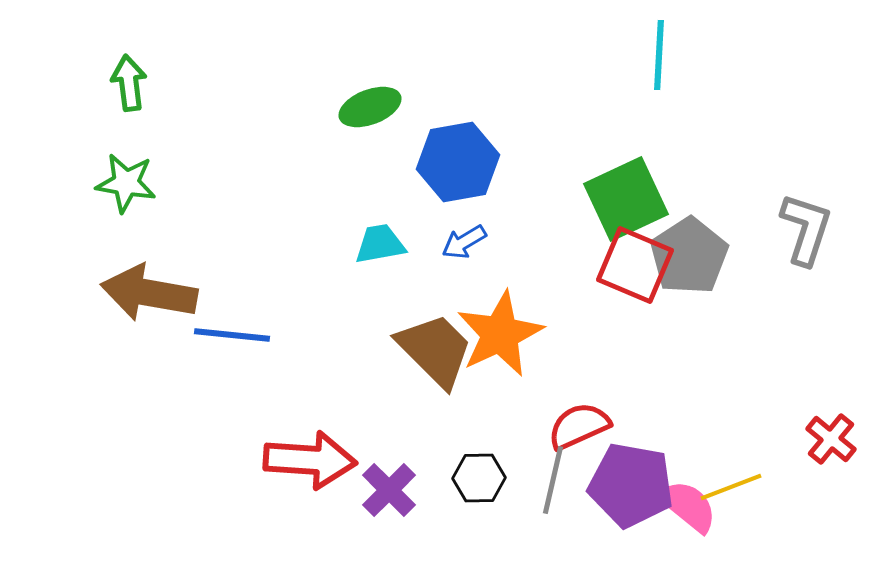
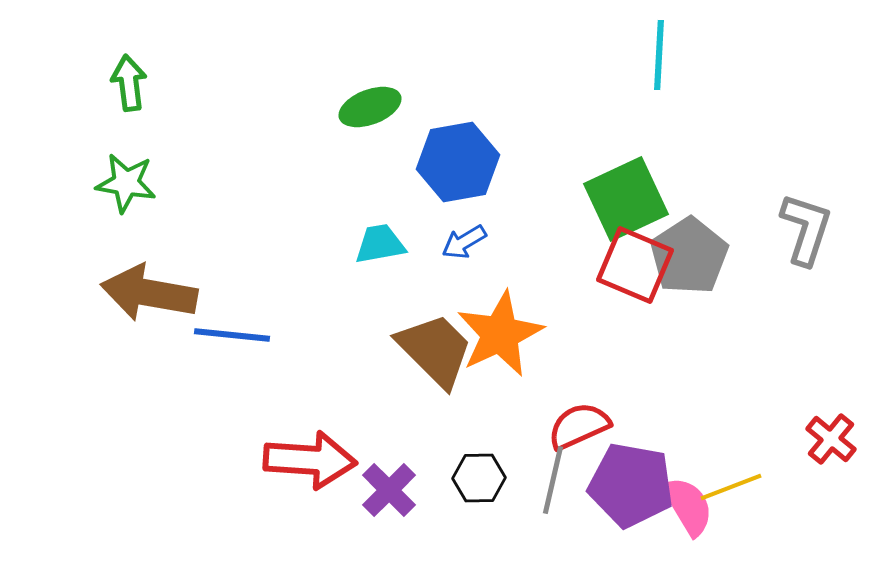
pink semicircle: rotated 20 degrees clockwise
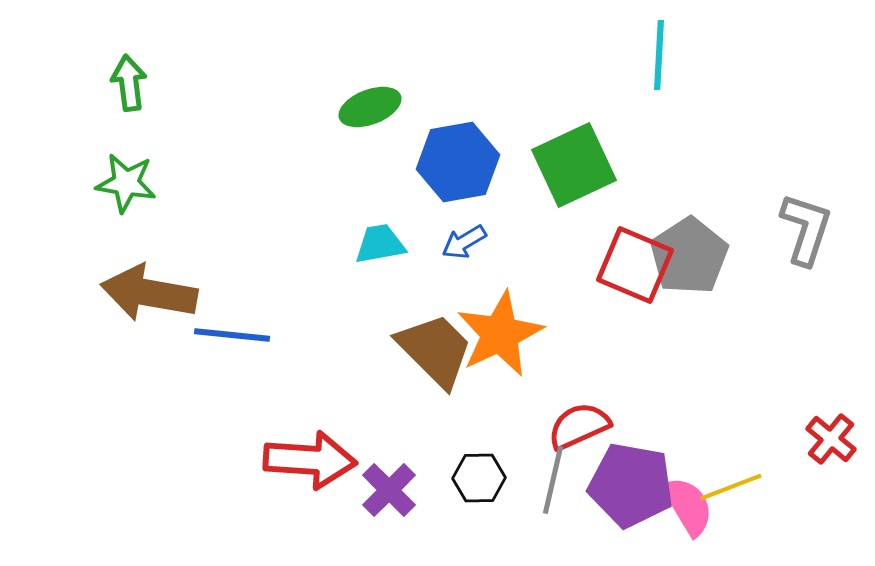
green square: moved 52 px left, 34 px up
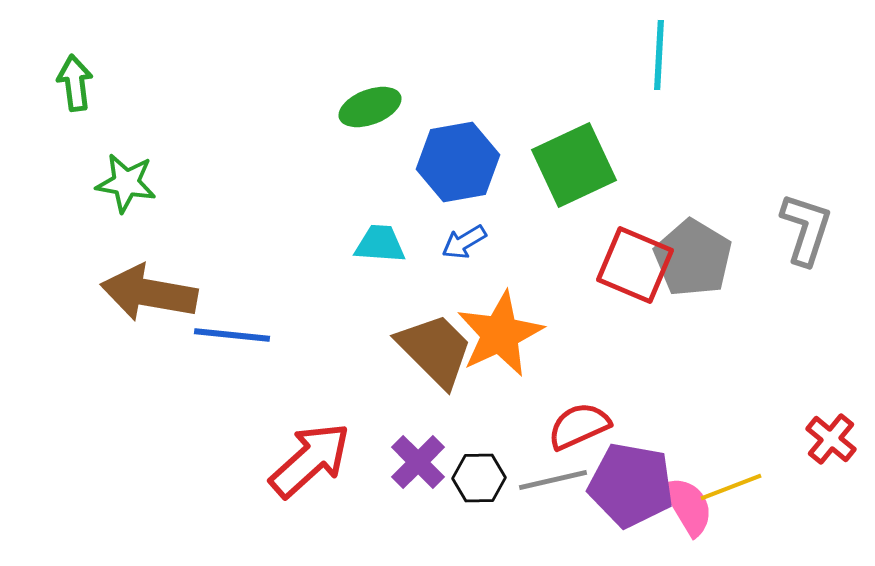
green arrow: moved 54 px left
cyan trapezoid: rotated 14 degrees clockwise
gray pentagon: moved 4 px right, 2 px down; rotated 8 degrees counterclockwise
red arrow: rotated 46 degrees counterclockwise
gray line: rotated 64 degrees clockwise
purple cross: moved 29 px right, 28 px up
